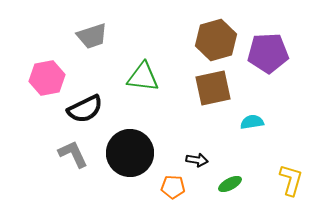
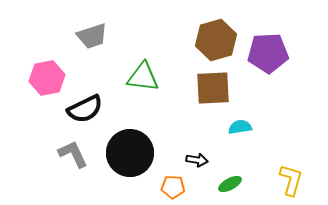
brown square: rotated 9 degrees clockwise
cyan semicircle: moved 12 px left, 5 px down
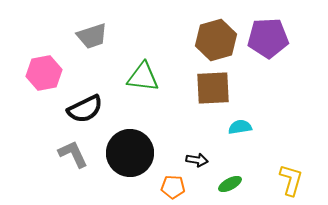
purple pentagon: moved 15 px up
pink hexagon: moved 3 px left, 5 px up
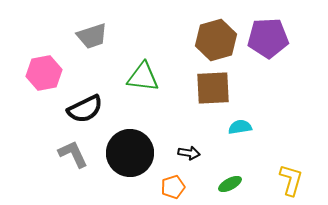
black arrow: moved 8 px left, 7 px up
orange pentagon: rotated 20 degrees counterclockwise
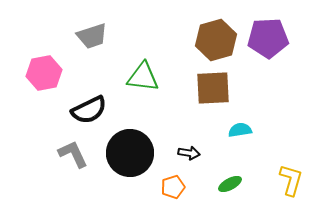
black semicircle: moved 4 px right, 1 px down
cyan semicircle: moved 3 px down
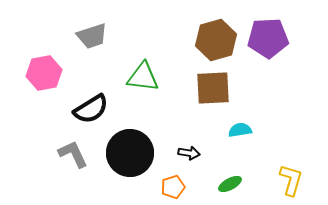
black semicircle: moved 2 px right, 1 px up; rotated 6 degrees counterclockwise
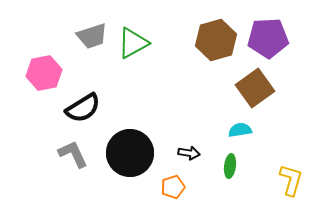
green triangle: moved 10 px left, 34 px up; rotated 36 degrees counterclockwise
brown square: moved 42 px right; rotated 33 degrees counterclockwise
black semicircle: moved 8 px left, 1 px up
green ellipse: moved 18 px up; rotated 55 degrees counterclockwise
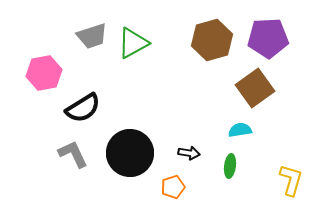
brown hexagon: moved 4 px left
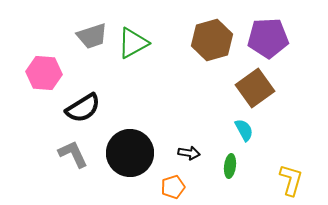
pink hexagon: rotated 16 degrees clockwise
cyan semicircle: moved 4 px right; rotated 70 degrees clockwise
